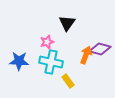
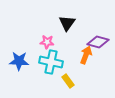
pink star: rotated 24 degrees clockwise
purple diamond: moved 2 px left, 7 px up
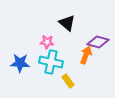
black triangle: rotated 24 degrees counterclockwise
blue star: moved 1 px right, 2 px down
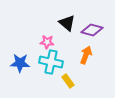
purple diamond: moved 6 px left, 12 px up
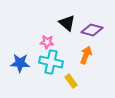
yellow rectangle: moved 3 px right
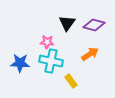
black triangle: rotated 24 degrees clockwise
purple diamond: moved 2 px right, 5 px up
orange arrow: moved 4 px right, 1 px up; rotated 36 degrees clockwise
cyan cross: moved 1 px up
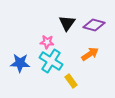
cyan cross: rotated 20 degrees clockwise
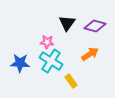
purple diamond: moved 1 px right, 1 px down
